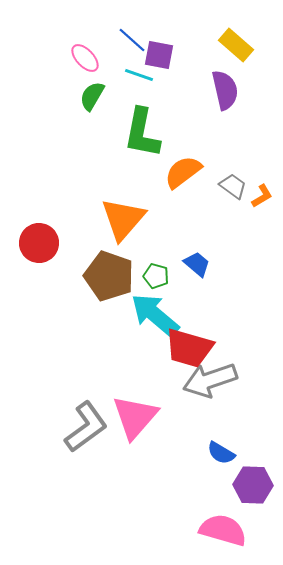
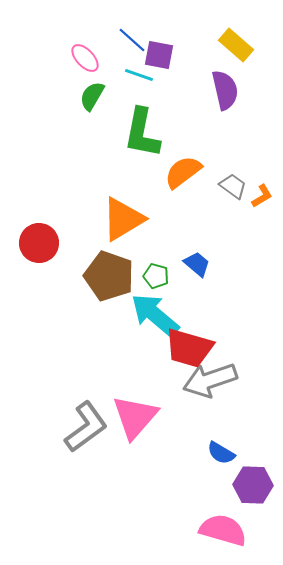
orange triangle: rotated 18 degrees clockwise
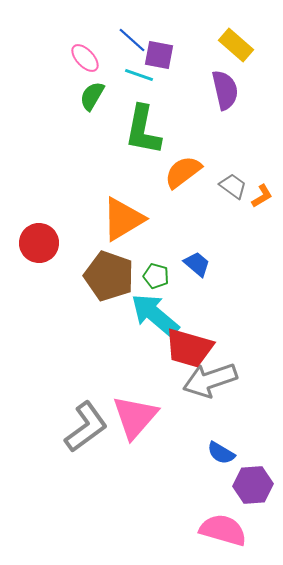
green L-shape: moved 1 px right, 3 px up
purple hexagon: rotated 6 degrees counterclockwise
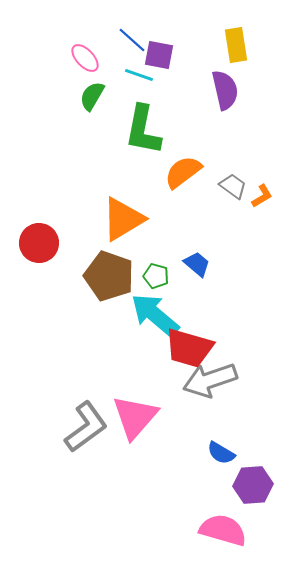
yellow rectangle: rotated 40 degrees clockwise
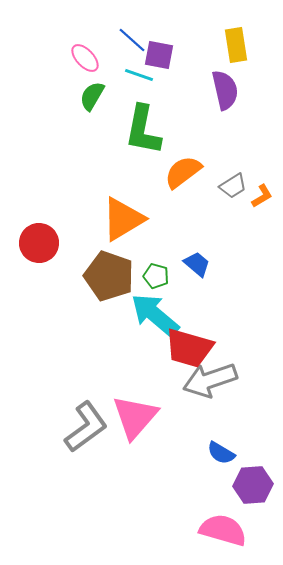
gray trapezoid: rotated 112 degrees clockwise
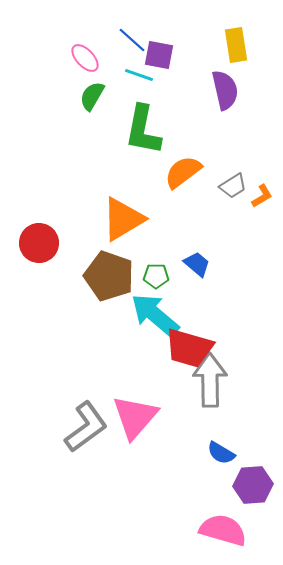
green pentagon: rotated 15 degrees counterclockwise
gray arrow: rotated 108 degrees clockwise
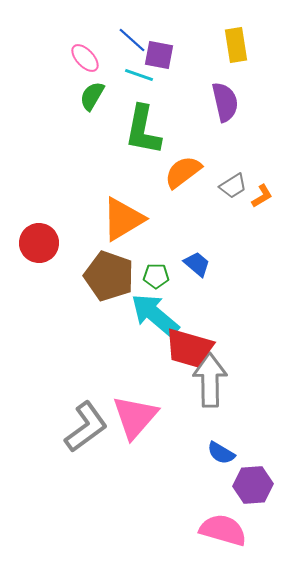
purple semicircle: moved 12 px down
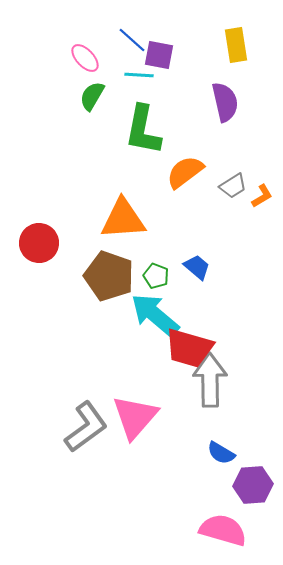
cyan line: rotated 16 degrees counterclockwise
orange semicircle: moved 2 px right
orange triangle: rotated 27 degrees clockwise
blue trapezoid: moved 3 px down
green pentagon: rotated 20 degrees clockwise
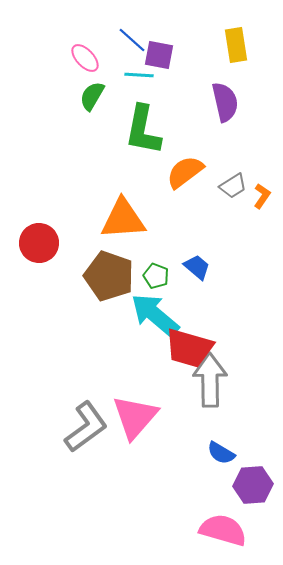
orange L-shape: rotated 25 degrees counterclockwise
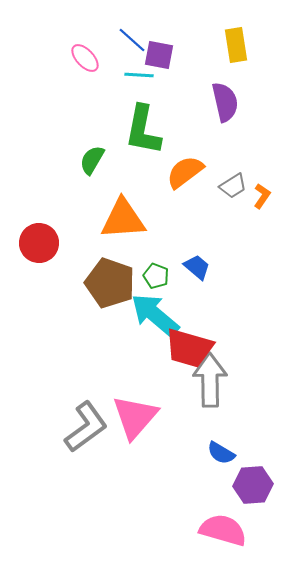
green semicircle: moved 64 px down
brown pentagon: moved 1 px right, 7 px down
